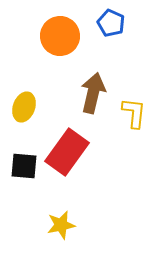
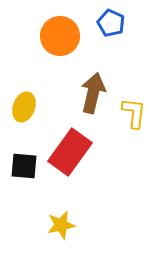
red rectangle: moved 3 px right
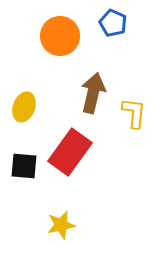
blue pentagon: moved 2 px right
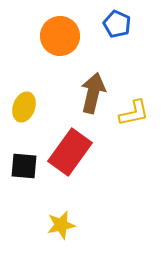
blue pentagon: moved 4 px right, 1 px down
yellow L-shape: rotated 72 degrees clockwise
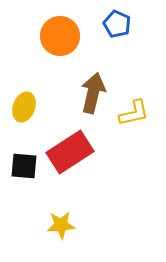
red rectangle: rotated 21 degrees clockwise
yellow star: rotated 8 degrees clockwise
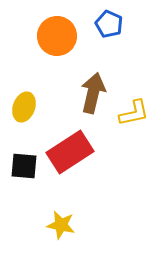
blue pentagon: moved 8 px left
orange circle: moved 3 px left
yellow star: rotated 16 degrees clockwise
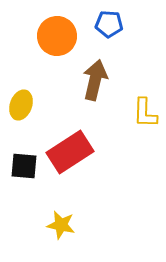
blue pentagon: rotated 20 degrees counterclockwise
brown arrow: moved 2 px right, 13 px up
yellow ellipse: moved 3 px left, 2 px up
yellow L-shape: moved 11 px right; rotated 104 degrees clockwise
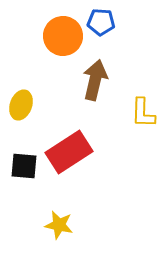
blue pentagon: moved 8 px left, 2 px up
orange circle: moved 6 px right
yellow L-shape: moved 2 px left
red rectangle: moved 1 px left
yellow star: moved 2 px left
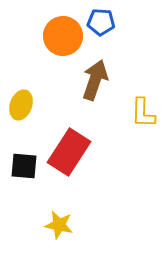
brown arrow: rotated 6 degrees clockwise
red rectangle: rotated 24 degrees counterclockwise
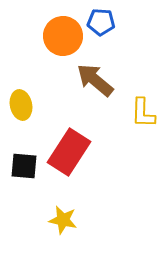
brown arrow: rotated 69 degrees counterclockwise
yellow ellipse: rotated 32 degrees counterclockwise
yellow star: moved 4 px right, 5 px up
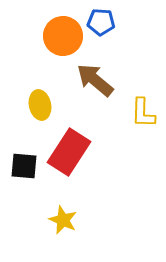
yellow ellipse: moved 19 px right
yellow star: rotated 12 degrees clockwise
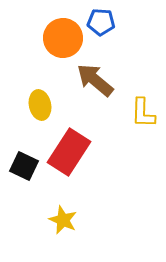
orange circle: moved 2 px down
black square: rotated 20 degrees clockwise
